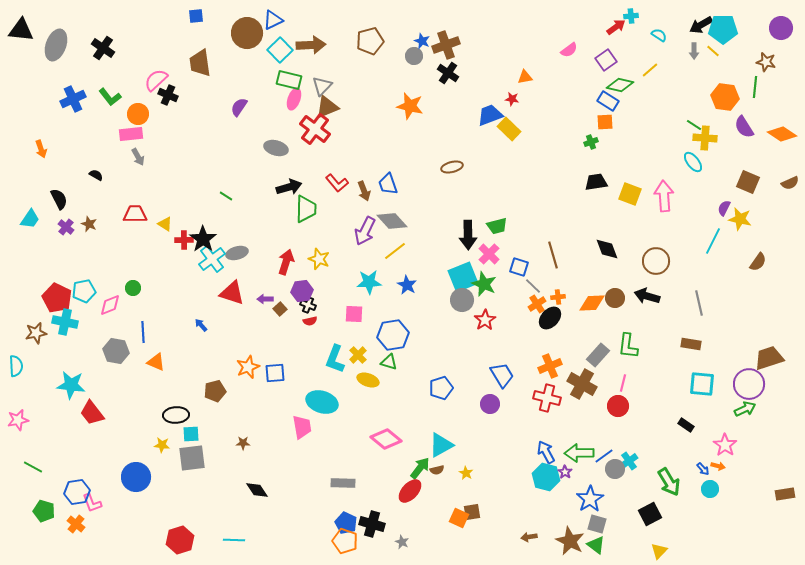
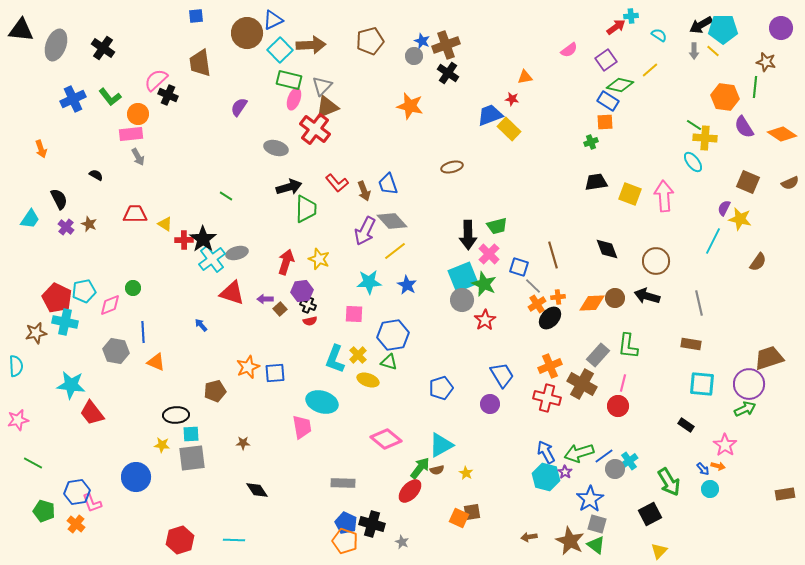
green arrow at (579, 453): rotated 16 degrees counterclockwise
green line at (33, 467): moved 4 px up
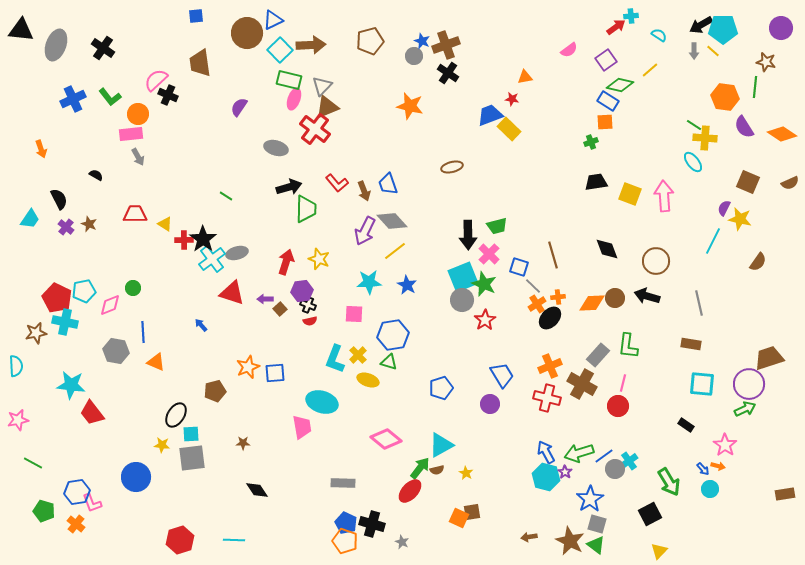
black ellipse at (176, 415): rotated 55 degrees counterclockwise
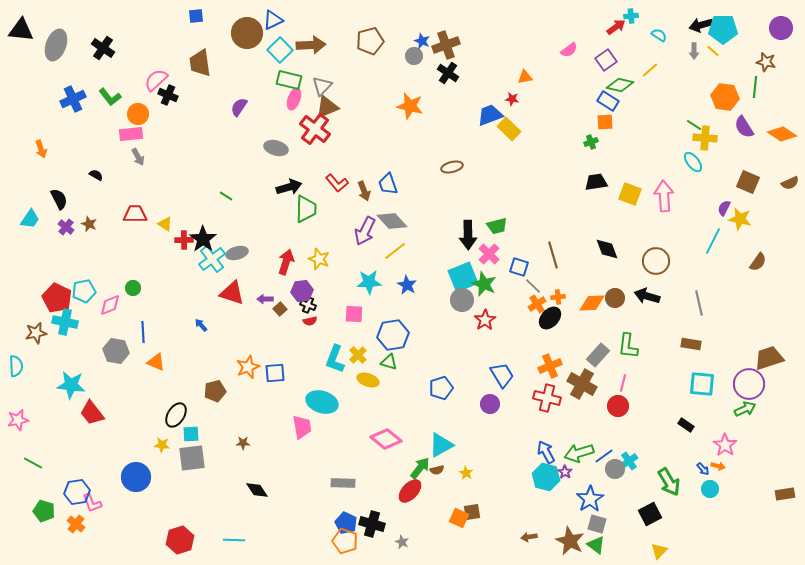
black arrow at (701, 25): rotated 15 degrees clockwise
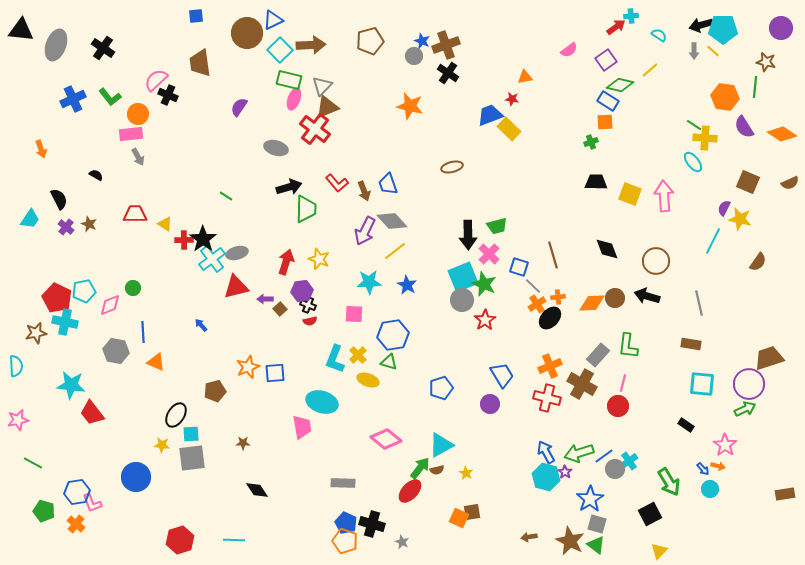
black trapezoid at (596, 182): rotated 10 degrees clockwise
red triangle at (232, 293): moved 4 px right, 6 px up; rotated 32 degrees counterclockwise
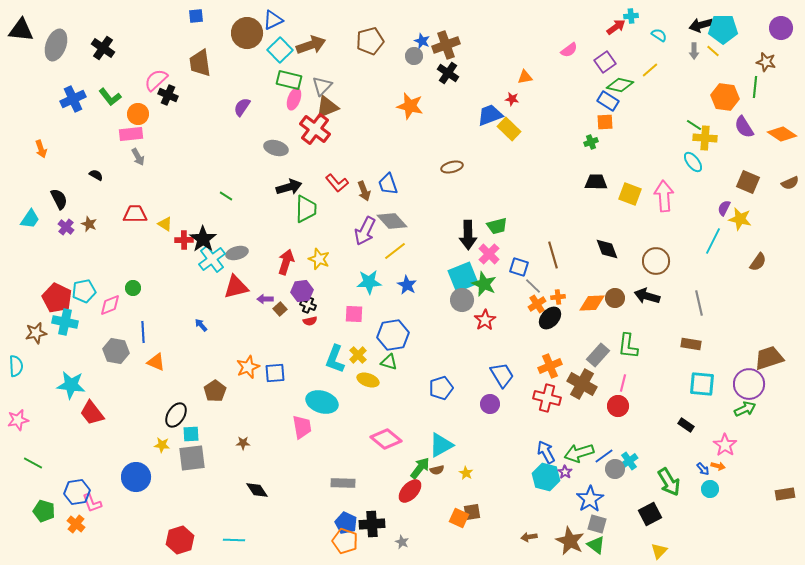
brown arrow at (311, 45): rotated 16 degrees counterclockwise
purple square at (606, 60): moved 1 px left, 2 px down
purple semicircle at (239, 107): moved 3 px right
brown pentagon at (215, 391): rotated 20 degrees counterclockwise
black cross at (372, 524): rotated 20 degrees counterclockwise
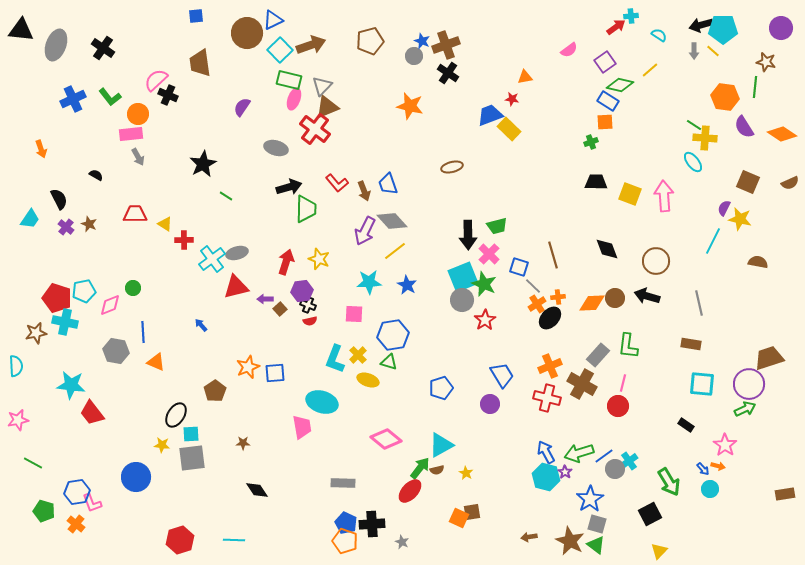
black star at (203, 239): moved 75 px up; rotated 8 degrees clockwise
brown semicircle at (758, 262): rotated 114 degrees counterclockwise
red pentagon at (57, 298): rotated 8 degrees counterclockwise
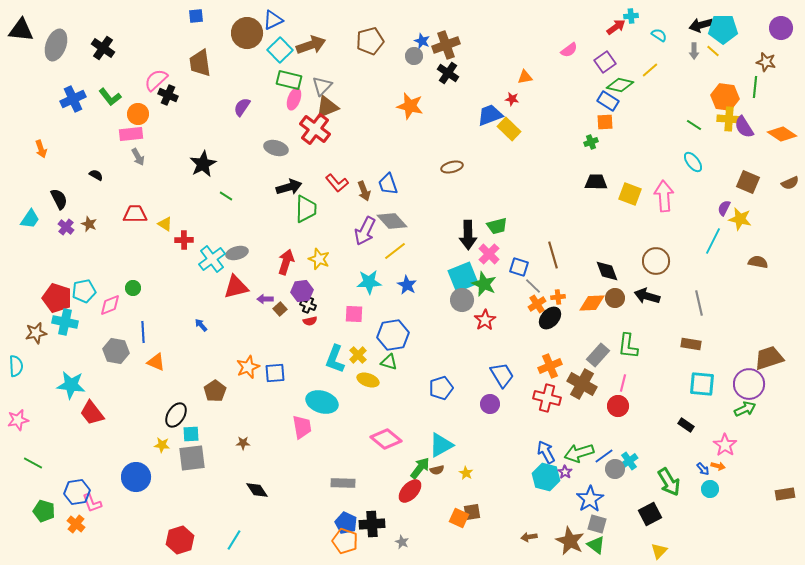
yellow cross at (705, 138): moved 24 px right, 19 px up
black diamond at (607, 249): moved 22 px down
cyan line at (234, 540): rotated 60 degrees counterclockwise
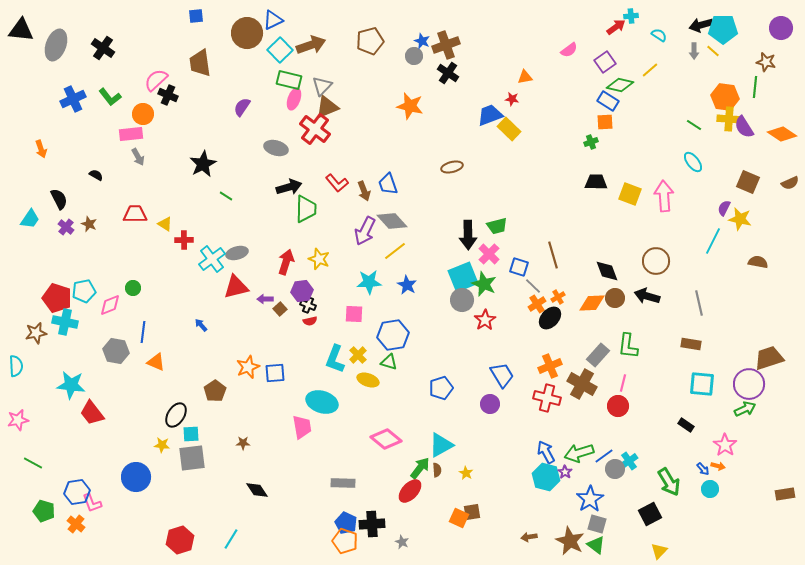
orange circle at (138, 114): moved 5 px right
orange cross at (558, 297): rotated 24 degrees counterclockwise
blue line at (143, 332): rotated 10 degrees clockwise
brown semicircle at (437, 470): rotated 80 degrees counterclockwise
cyan line at (234, 540): moved 3 px left, 1 px up
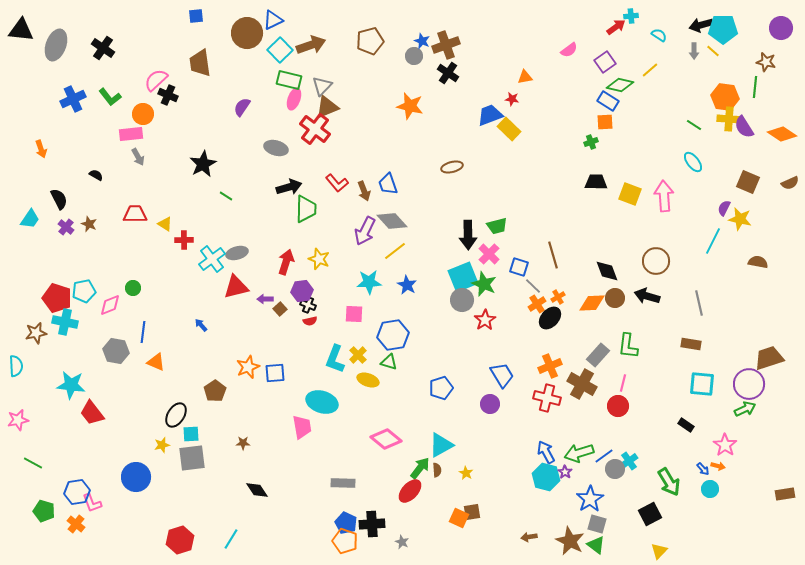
yellow star at (162, 445): rotated 21 degrees counterclockwise
